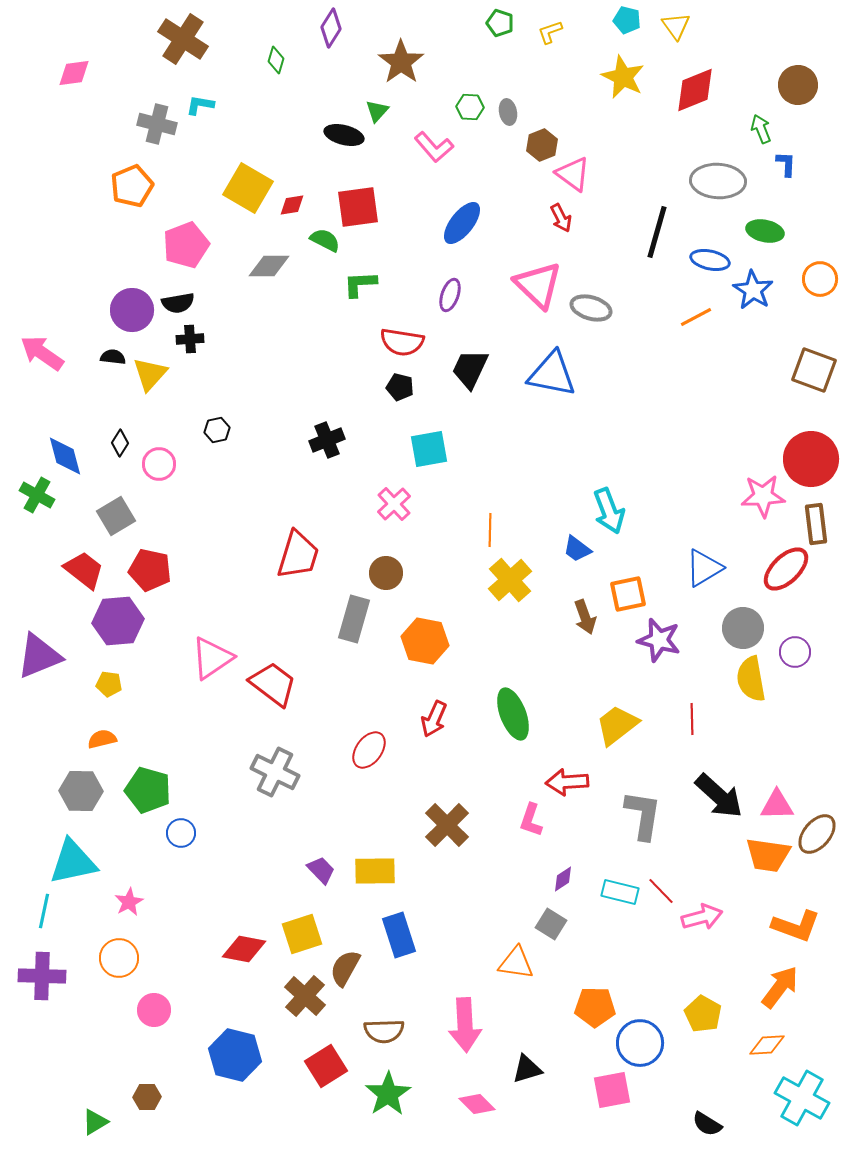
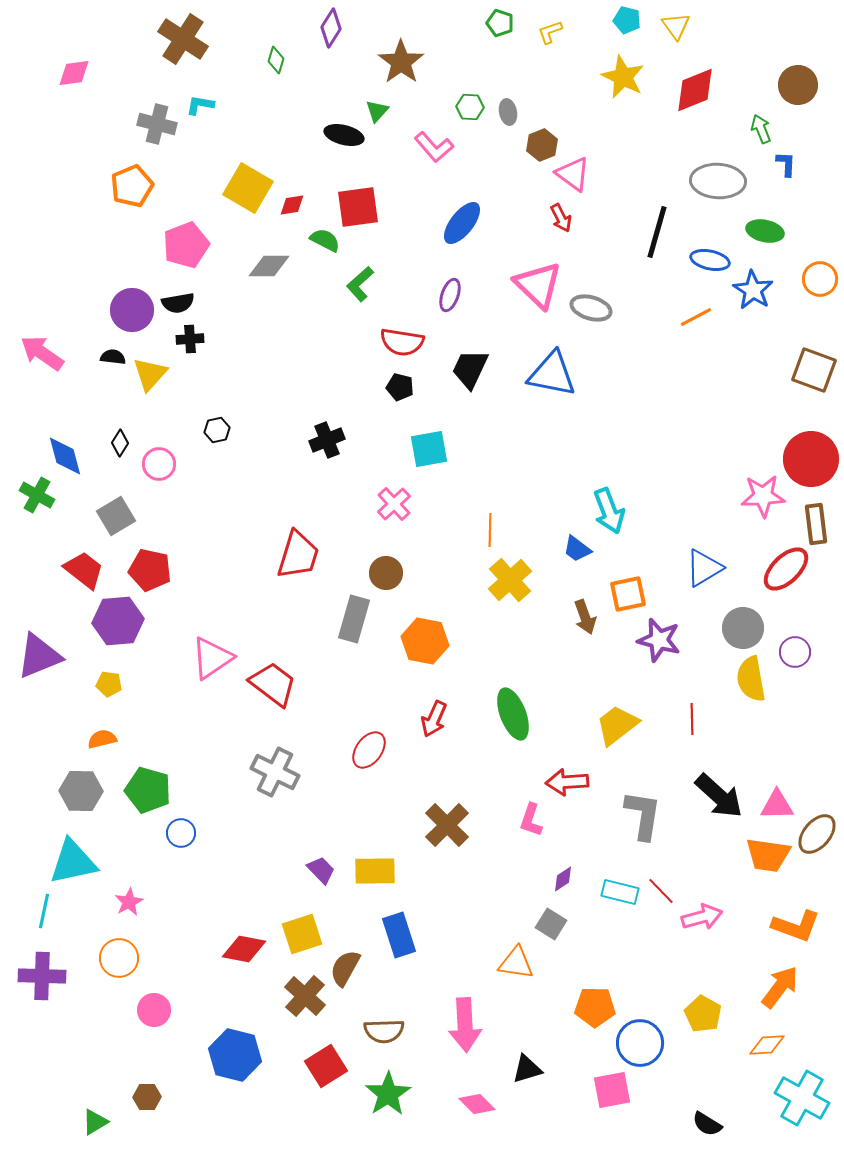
green L-shape at (360, 284): rotated 39 degrees counterclockwise
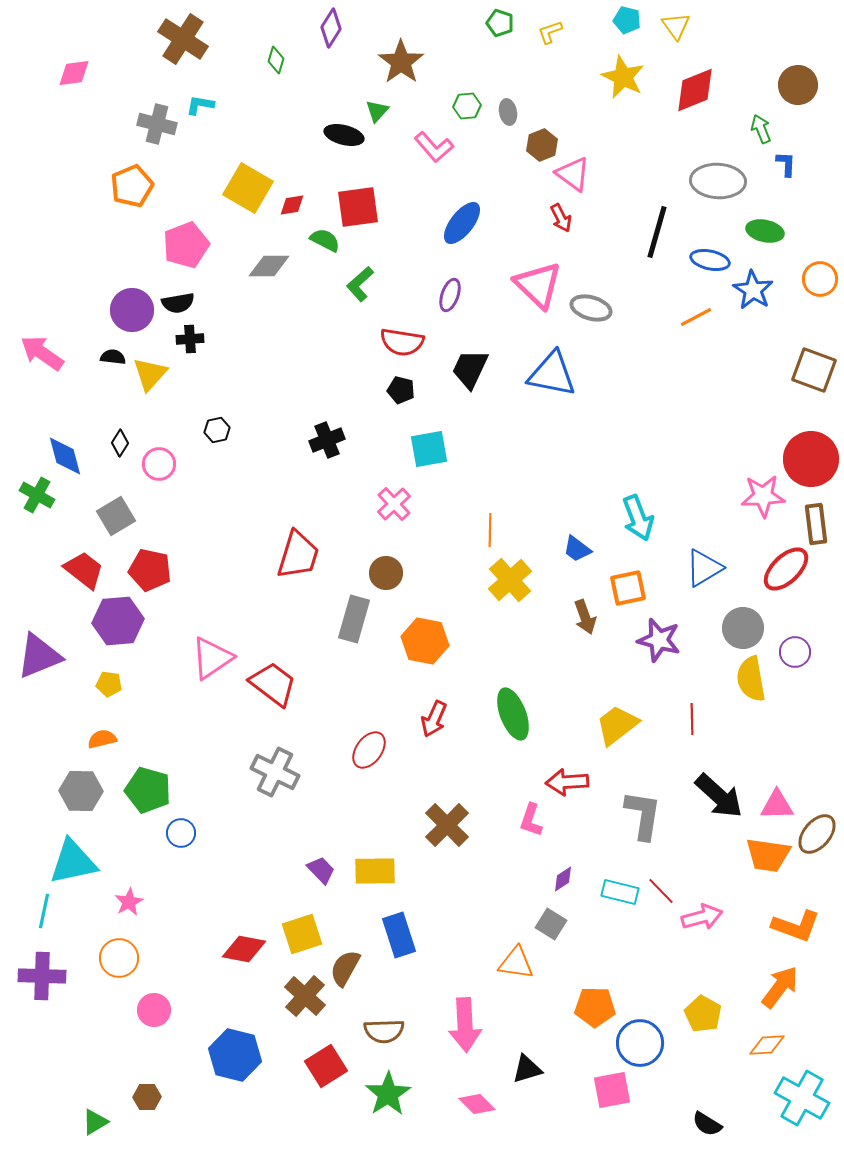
green hexagon at (470, 107): moved 3 px left, 1 px up; rotated 8 degrees counterclockwise
black pentagon at (400, 387): moved 1 px right, 3 px down
cyan arrow at (609, 511): moved 29 px right, 7 px down
orange square at (628, 594): moved 6 px up
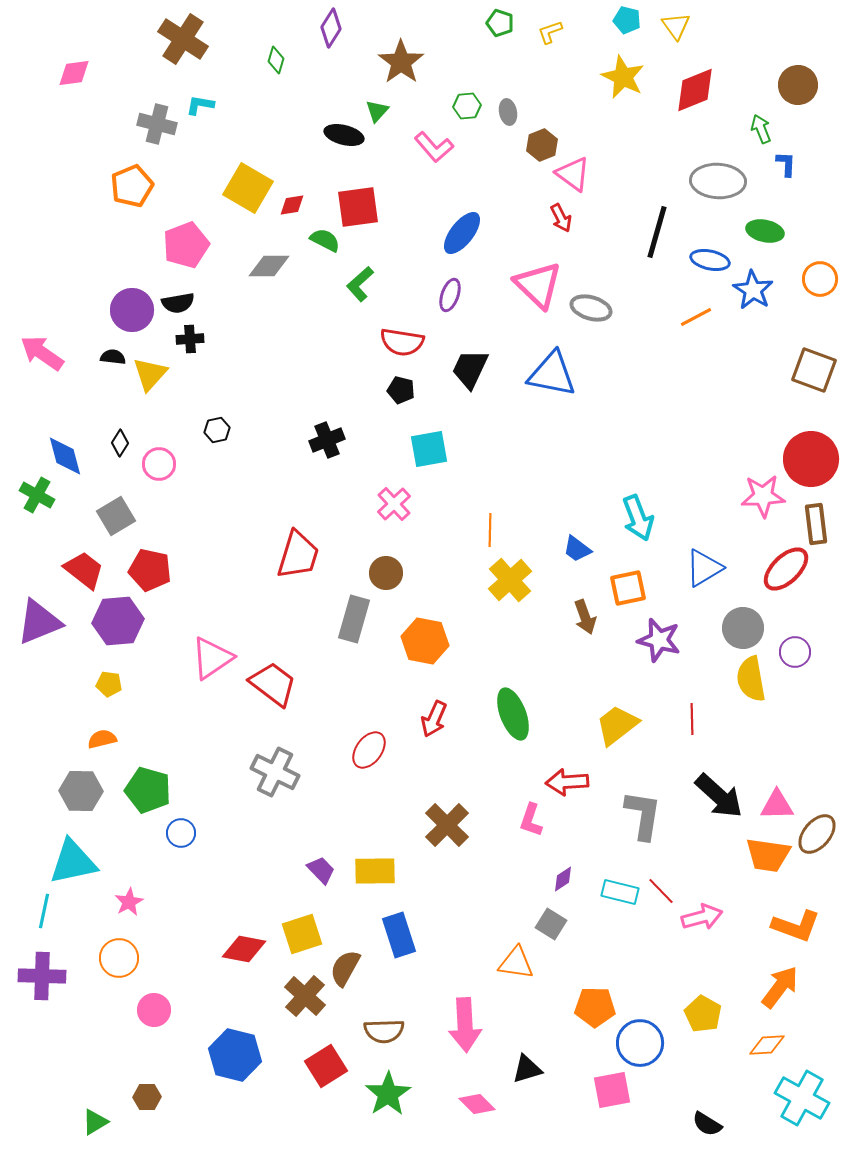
blue ellipse at (462, 223): moved 10 px down
purple triangle at (39, 656): moved 34 px up
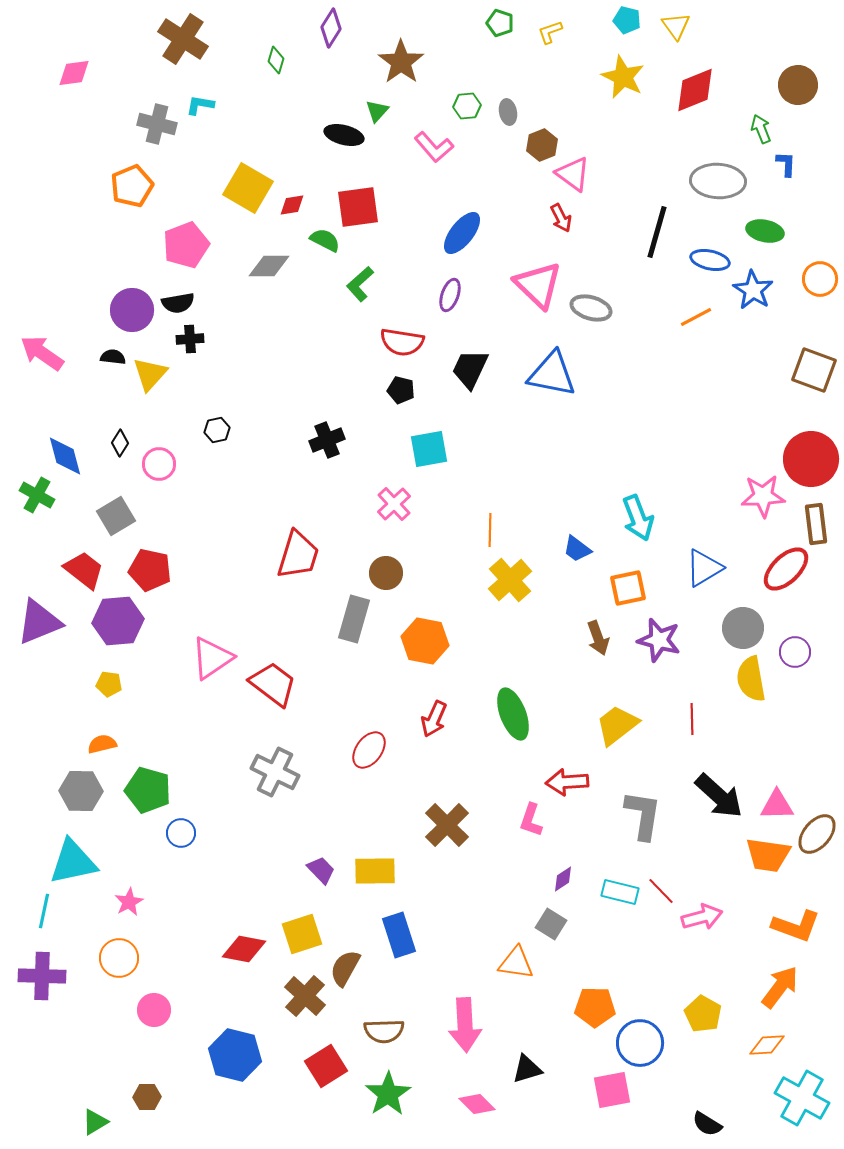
brown arrow at (585, 617): moved 13 px right, 21 px down
orange semicircle at (102, 739): moved 5 px down
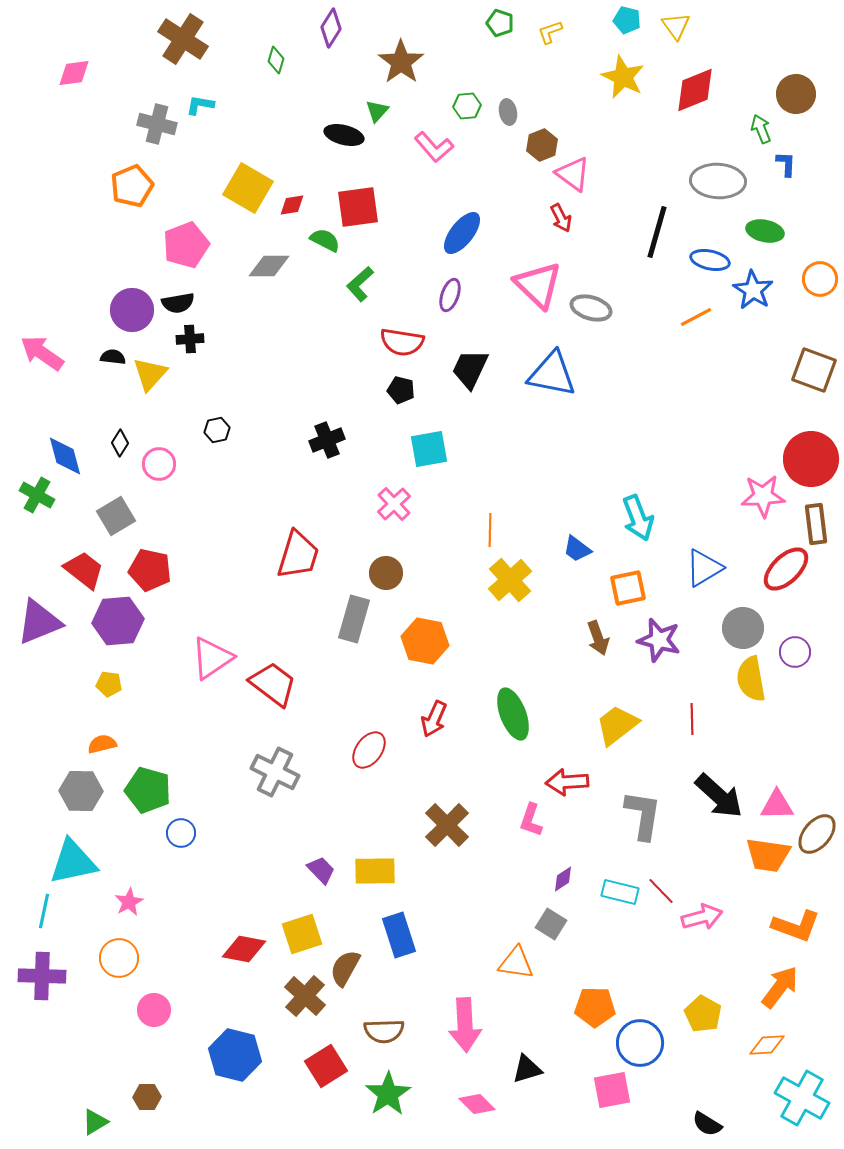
brown circle at (798, 85): moved 2 px left, 9 px down
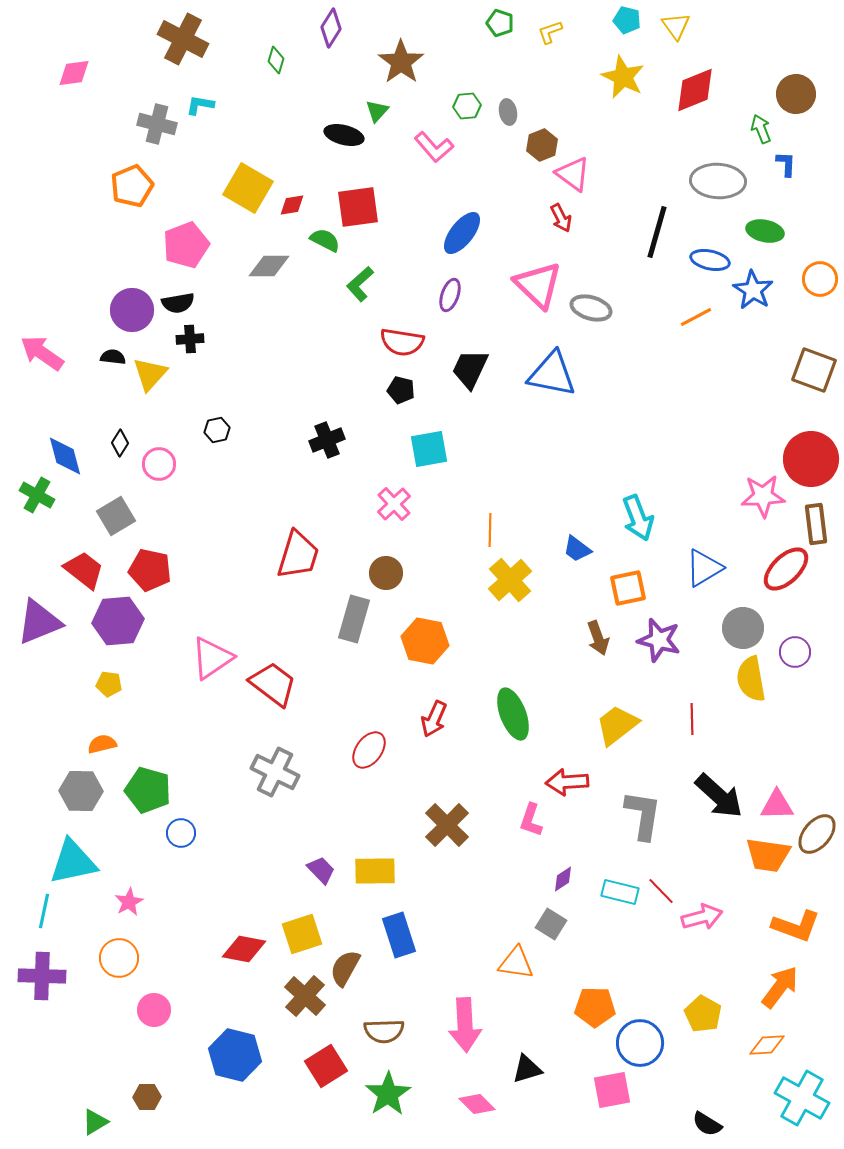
brown cross at (183, 39): rotated 6 degrees counterclockwise
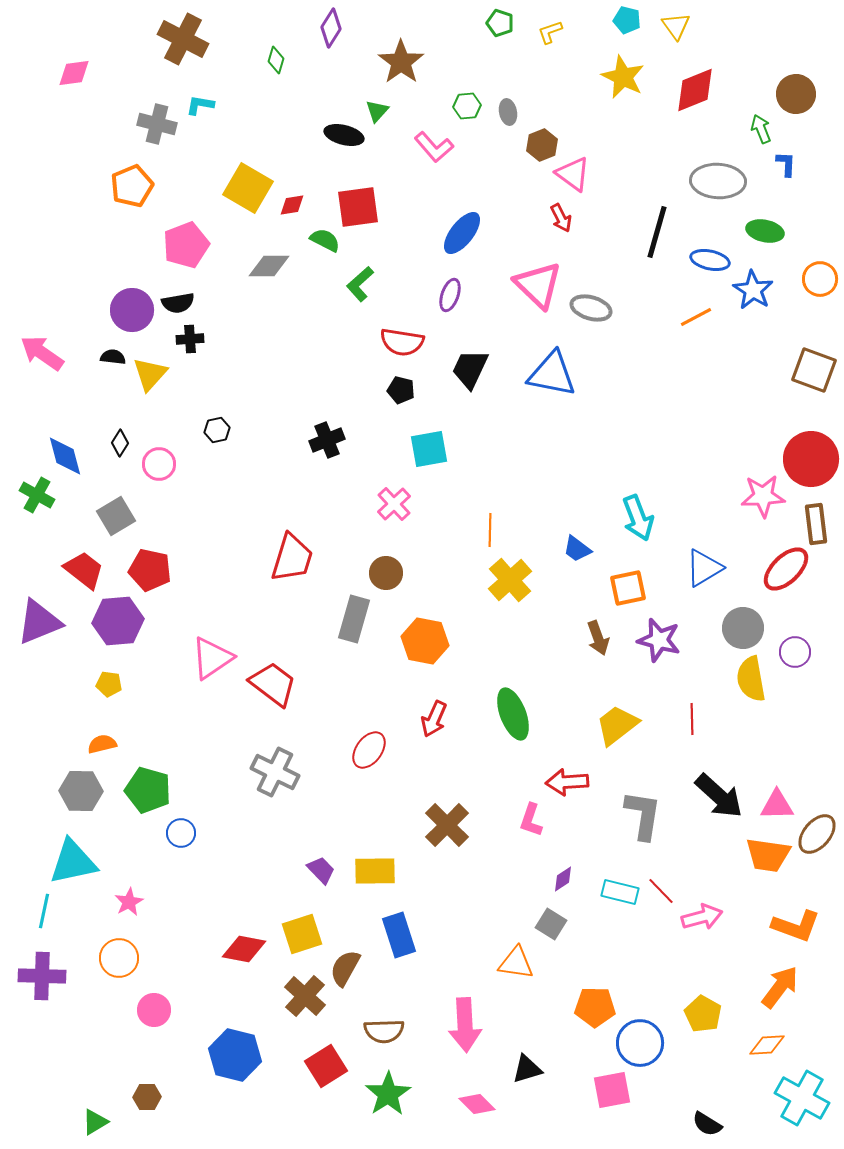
red trapezoid at (298, 555): moved 6 px left, 3 px down
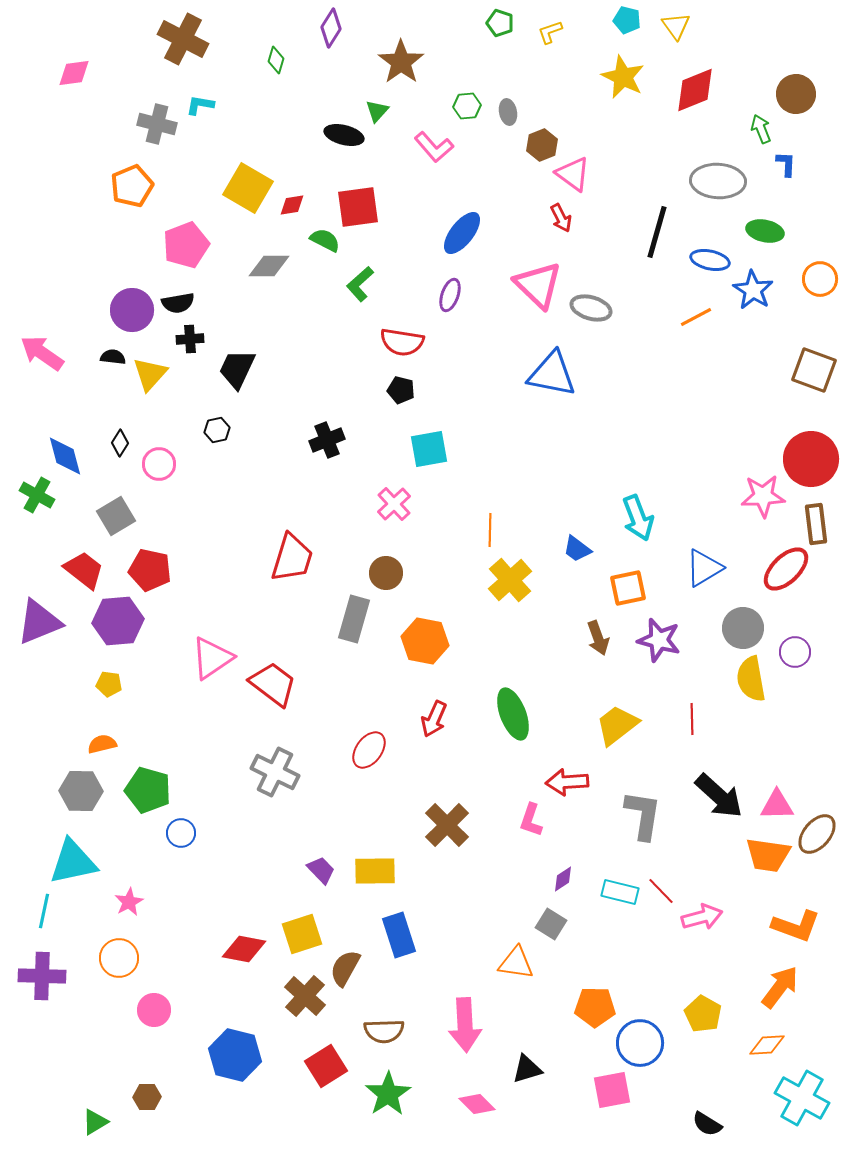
black trapezoid at (470, 369): moved 233 px left
